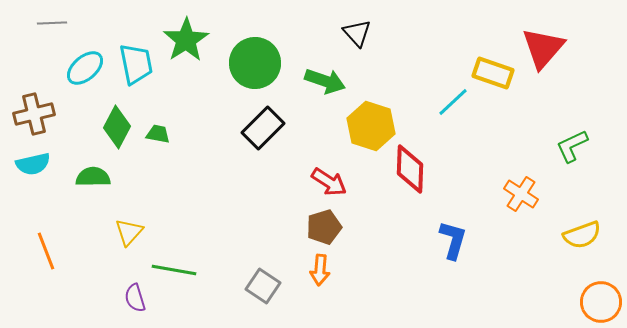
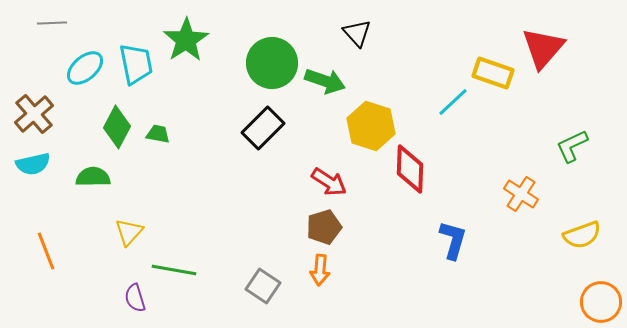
green circle: moved 17 px right
brown cross: rotated 27 degrees counterclockwise
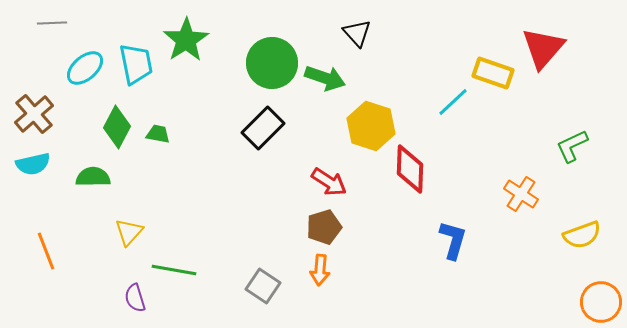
green arrow: moved 3 px up
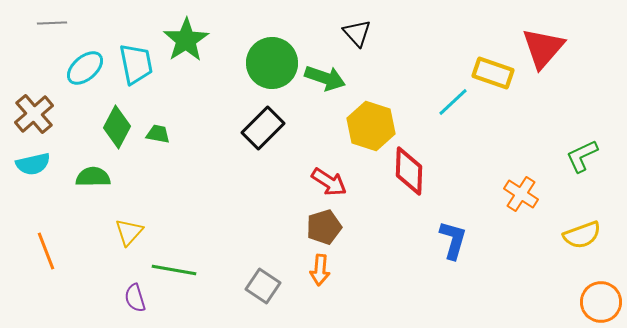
green L-shape: moved 10 px right, 10 px down
red diamond: moved 1 px left, 2 px down
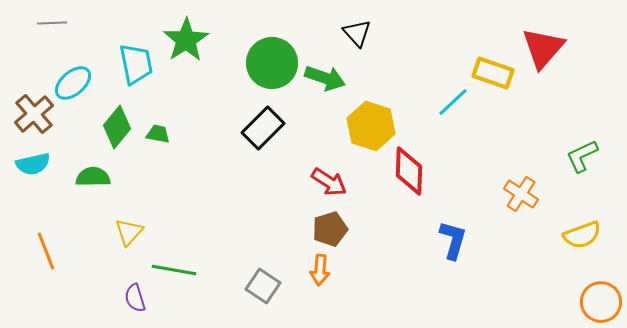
cyan ellipse: moved 12 px left, 15 px down
green diamond: rotated 12 degrees clockwise
brown pentagon: moved 6 px right, 2 px down
